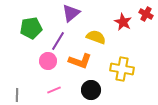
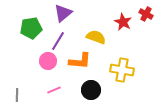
purple triangle: moved 8 px left
orange L-shape: rotated 15 degrees counterclockwise
yellow cross: moved 1 px down
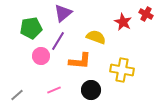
pink circle: moved 7 px left, 5 px up
gray line: rotated 48 degrees clockwise
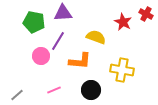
purple triangle: rotated 36 degrees clockwise
green pentagon: moved 3 px right, 6 px up; rotated 20 degrees clockwise
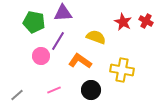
red cross: moved 7 px down
orange L-shape: rotated 150 degrees counterclockwise
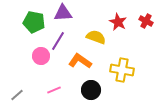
red star: moved 5 px left
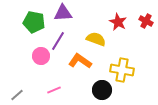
yellow semicircle: moved 2 px down
black circle: moved 11 px right
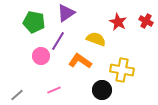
purple triangle: moved 3 px right; rotated 30 degrees counterclockwise
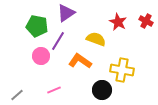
green pentagon: moved 3 px right, 4 px down
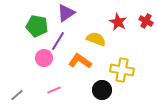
pink circle: moved 3 px right, 2 px down
